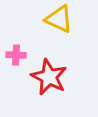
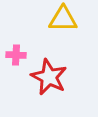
yellow triangle: moved 4 px right; rotated 24 degrees counterclockwise
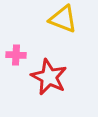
yellow triangle: rotated 20 degrees clockwise
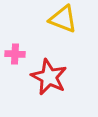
pink cross: moved 1 px left, 1 px up
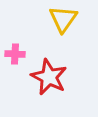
yellow triangle: rotated 44 degrees clockwise
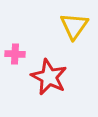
yellow triangle: moved 11 px right, 7 px down
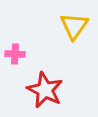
red star: moved 4 px left, 13 px down
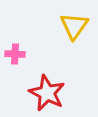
red star: moved 2 px right, 3 px down
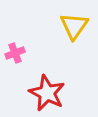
pink cross: moved 1 px up; rotated 24 degrees counterclockwise
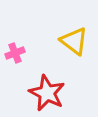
yellow triangle: moved 15 px down; rotated 28 degrees counterclockwise
